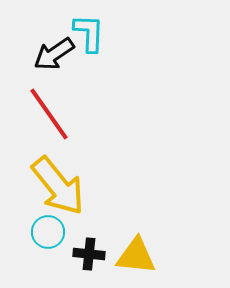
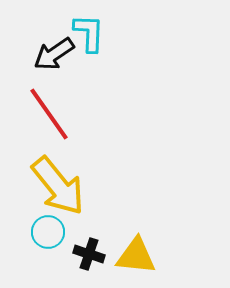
black cross: rotated 12 degrees clockwise
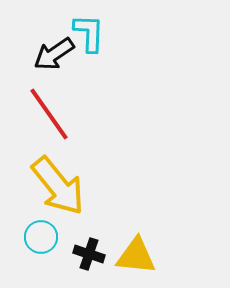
cyan circle: moved 7 px left, 5 px down
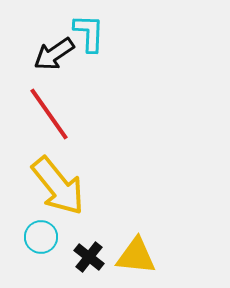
black cross: moved 3 px down; rotated 20 degrees clockwise
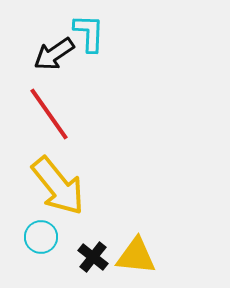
black cross: moved 4 px right
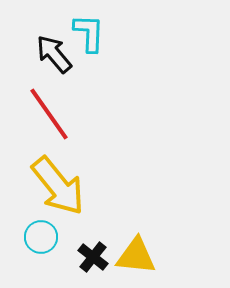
black arrow: rotated 84 degrees clockwise
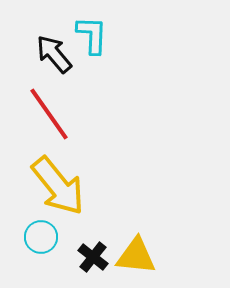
cyan L-shape: moved 3 px right, 2 px down
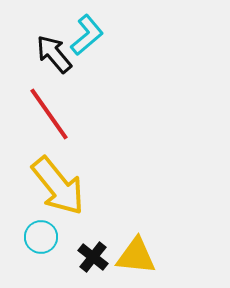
cyan L-shape: moved 5 px left; rotated 48 degrees clockwise
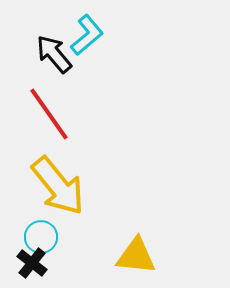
black cross: moved 61 px left, 6 px down
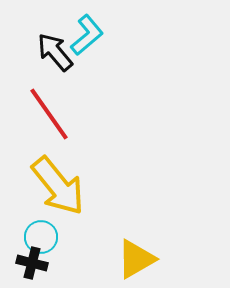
black arrow: moved 1 px right, 2 px up
yellow triangle: moved 3 px down; rotated 36 degrees counterclockwise
black cross: rotated 24 degrees counterclockwise
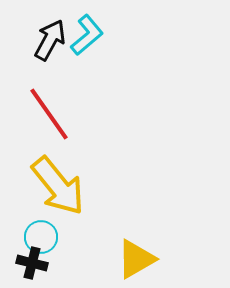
black arrow: moved 5 px left, 12 px up; rotated 69 degrees clockwise
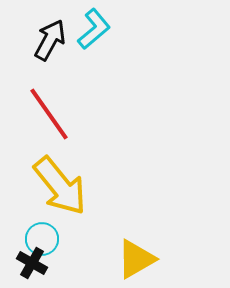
cyan L-shape: moved 7 px right, 6 px up
yellow arrow: moved 2 px right
cyan circle: moved 1 px right, 2 px down
black cross: rotated 16 degrees clockwise
